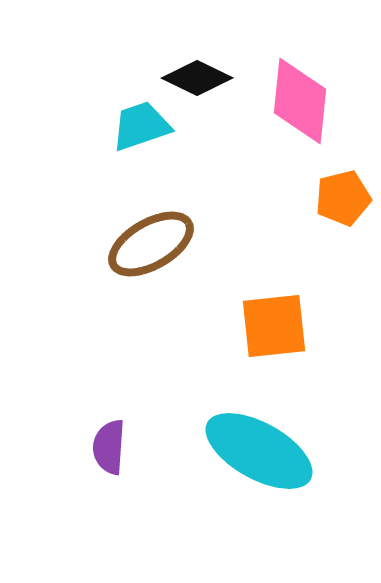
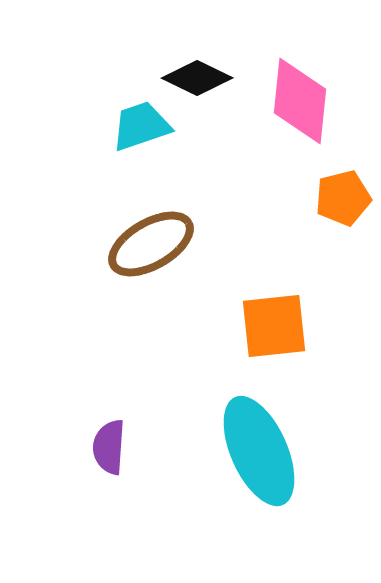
cyan ellipse: rotated 37 degrees clockwise
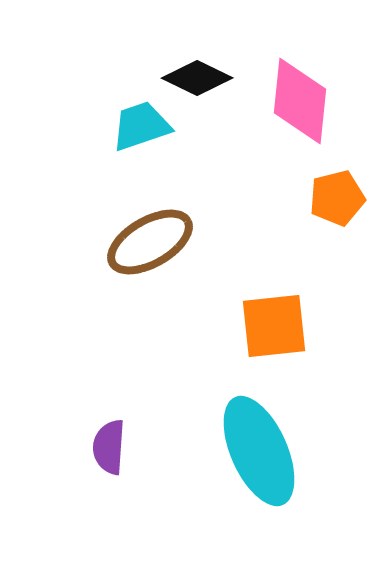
orange pentagon: moved 6 px left
brown ellipse: moved 1 px left, 2 px up
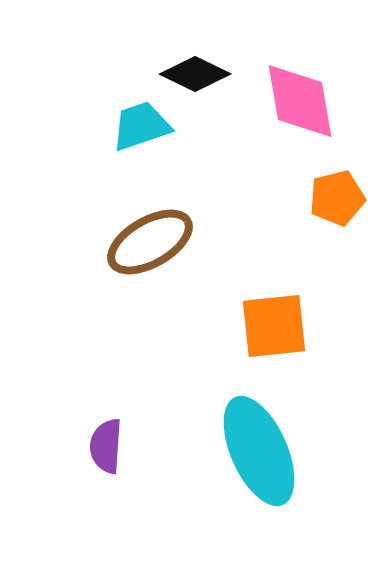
black diamond: moved 2 px left, 4 px up
pink diamond: rotated 16 degrees counterclockwise
purple semicircle: moved 3 px left, 1 px up
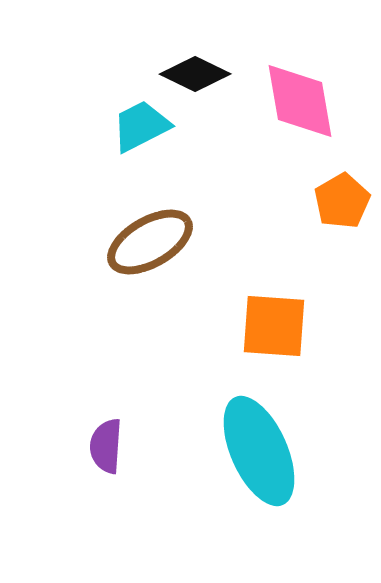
cyan trapezoid: rotated 8 degrees counterclockwise
orange pentagon: moved 5 px right, 3 px down; rotated 16 degrees counterclockwise
orange square: rotated 10 degrees clockwise
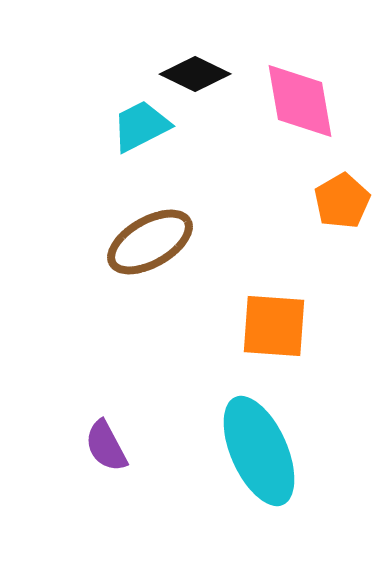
purple semicircle: rotated 32 degrees counterclockwise
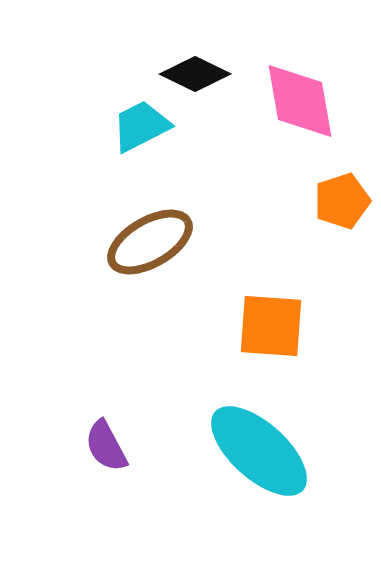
orange pentagon: rotated 12 degrees clockwise
orange square: moved 3 px left
cyan ellipse: rotated 24 degrees counterclockwise
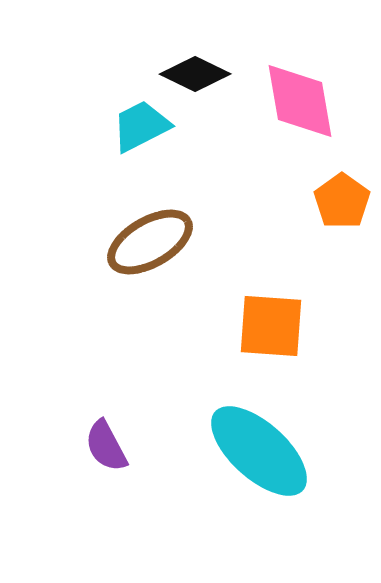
orange pentagon: rotated 18 degrees counterclockwise
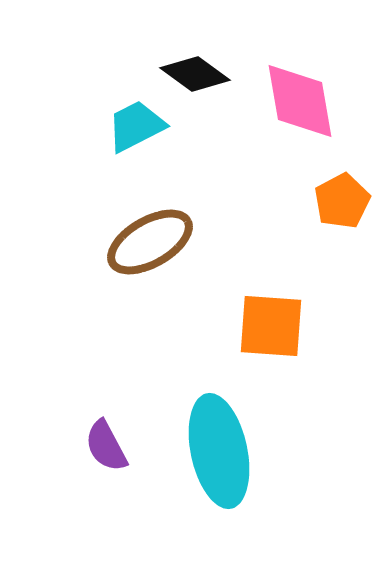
black diamond: rotated 10 degrees clockwise
cyan trapezoid: moved 5 px left
orange pentagon: rotated 8 degrees clockwise
cyan ellipse: moved 40 px left; rotated 36 degrees clockwise
